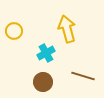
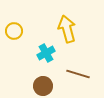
brown line: moved 5 px left, 2 px up
brown circle: moved 4 px down
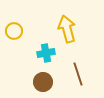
cyan cross: rotated 18 degrees clockwise
brown line: rotated 55 degrees clockwise
brown circle: moved 4 px up
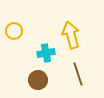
yellow arrow: moved 4 px right, 6 px down
brown circle: moved 5 px left, 2 px up
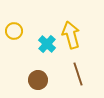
cyan cross: moved 1 px right, 9 px up; rotated 36 degrees counterclockwise
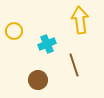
yellow arrow: moved 9 px right, 15 px up; rotated 8 degrees clockwise
cyan cross: rotated 24 degrees clockwise
brown line: moved 4 px left, 9 px up
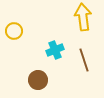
yellow arrow: moved 3 px right, 3 px up
cyan cross: moved 8 px right, 6 px down
brown line: moved 10 px right, 5 px up
